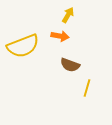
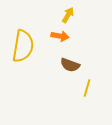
yellow semicircle: rotated 60 degrees counterclockwise
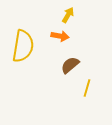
brown semicircle: rotated 120 degrees clockwise
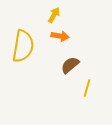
yellow arrow: moved 14 px left
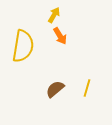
orange arrow: rotated 48 degrees clockwise
brown semicircle: moved 15 px left, 24 px down
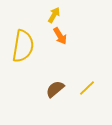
yellow line: rotated 30 degrees clockwise
